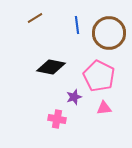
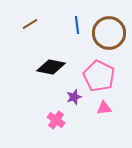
brown line: moved 5 px left, 6 px down
pink cross: moved 1 px left, 1 px down; rotated 24 degrees clockwise
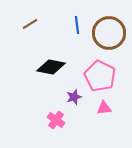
pink pentagon: moved 1 px right
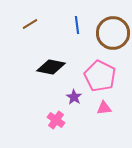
brown circle: moved 4 px right
purple star: rotated 21 degrees counterclockwise
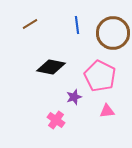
purple star: rotated 21 degrees clockwise
pink triangle: moved 3 px right, 3 px down
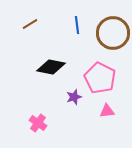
pink pentagon: moved 2 px down
pink cross: moved 18 px left, 3 px down
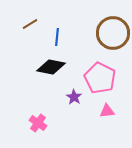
blue line: moved 20 px left, 12 px down; rotated 12 degrees clockwise
purple star: rotated 21 degrees counterclockwise
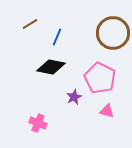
blue line: rotated 18 degrees clockwise
purple star: rotated 14 degrees clockwise
pink triangle: rotated 21 degrees clockwise
pink cross: rotated 12 degrees counterclockwise
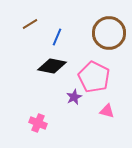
brown circle: moved 4 px left
black diamond: moved 1 px right, 1 px up
pink pentagon: moved 6 px left, 1 px up
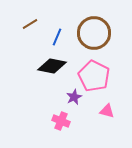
brown circle: moved 15 px left
pink pentagon: moved 1 px up
pink cross: moved 23 px right, 2 px up
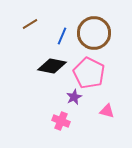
blue line: moved 5 px right, 1 px up
pink pentagon: moved 5 px left, 3 px up
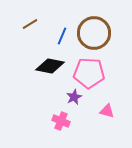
black diamond: moved 2 px left
pink pentagon: rotated 24 degrees counterclockwise
